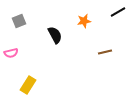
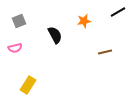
pink semicircle: moved 4 px right, 5 px up
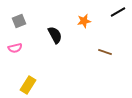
brown line: rotated 32 degrees clockwise
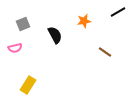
gray square: moved 4 px right, 3 px down
brown line: rotated 16 degrees clockwise
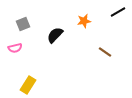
black semicircle: rotated 108 degrees counterclockwise
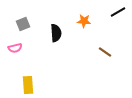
orange star: rotated 16 degrees clockwise
black semicircle: moved 1 px right, 2 px up; rotated 132 degrees clockwise
yellow rectangle: rotated 36 degrees counterclockwise
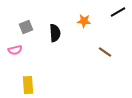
gray square: moved 3 px right, 3 px down
black semicircle: moved 1 px left
pink semicircle: moved 2 px down
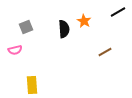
orange star: rotated 24 degrees clockwise
black semicircle: moved 9 px right, 4 px up
brown line: rotated 64 degrees counterclockwise
yellow rectangle: moved 4 px right
